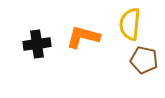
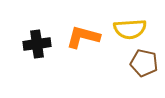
yellow semicircle: moved 5 px down; rotated 100 degrees counterclockwise
brown pentagon: moved 3 px down
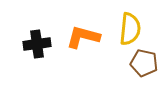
yellow semicircle: rotated 80 degrees counterclockwise
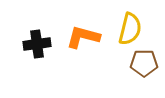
yellow semicircle: rotated 8 degrees clockwise
brown pentagon: rotated 12 degrees counterclockwise
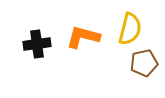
brown pentagon: rotated 12 degrees counterclockwise
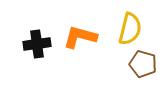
orange L-shape: moved 3 px left
brown pentagon: moved 1 px left, 1 px down; rotated 28 degrees clockwise
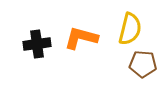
orange L-shape: moved 1 px right, 1 px down
brown pentagon: rotated 12 degrees counterclockwise
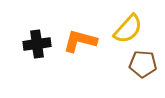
yellow semicircle: moved 2 px left; rotated 28 degrees clockwise
orange L-shape: moved 1 px left, 3 px down
